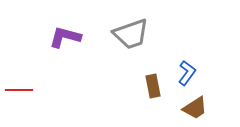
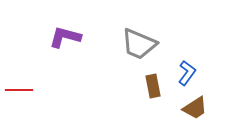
gray trapezoid: moved 8 px right, 10 px down; rotated 42 degrees clockwise
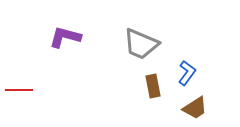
gray trapezoid: moved 2 px right
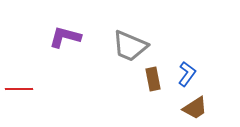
gray trapezoid: moved 11 px left, 2 px down
blue L-shape: moved 1 px down
brown rectangle: moved 7 px up
red line: moved 1 px up
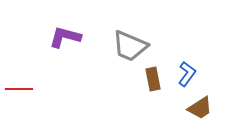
brown trapezoid: moved 5 px right
